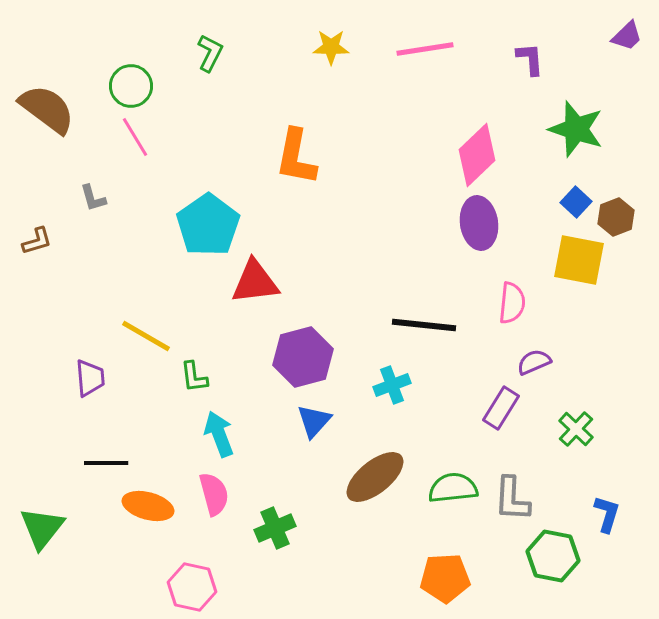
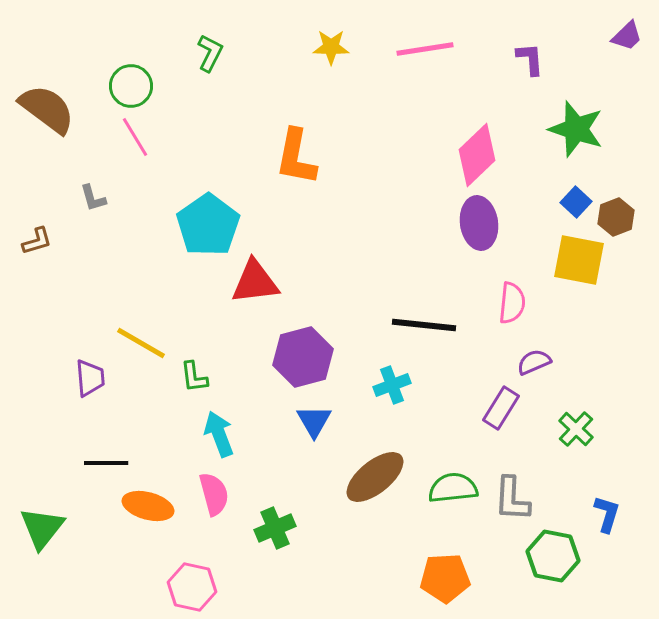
yellow line at (146, 336): moved 5 px left, 7 px down
blue triangle at (314, 421): rotated 12 degrees counterclockwise
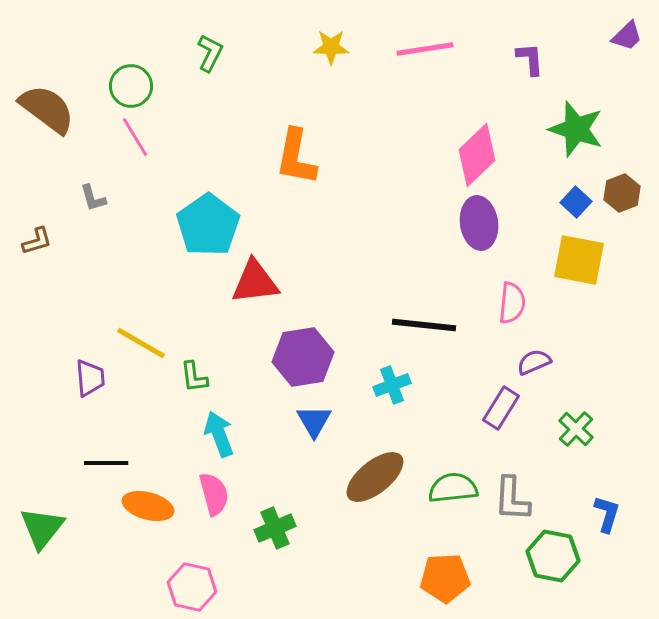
brown hexagon at (616, 217): moved 6 px right, 24 px up
purple hexagon at (303, 357): rotated 6 degrees clockwise
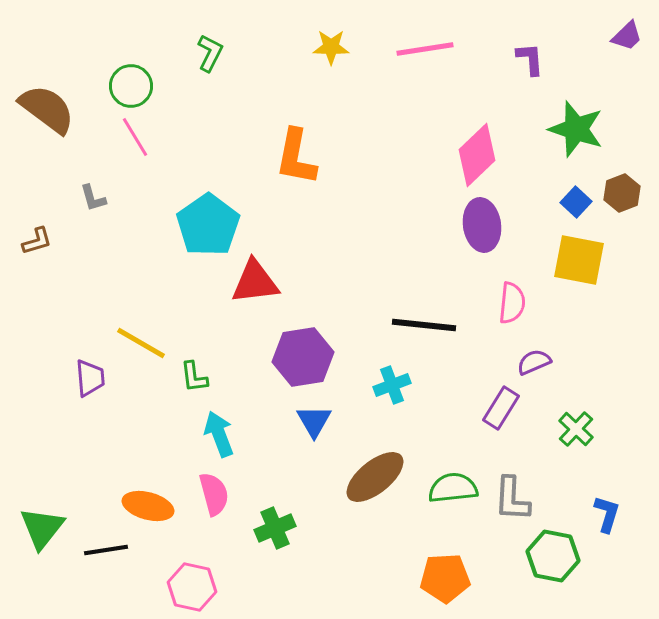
purple ellipse at (479, 223): moved 3 px right, 2 px down
black line at (106, 463): moved 87 px down; rotated 9 degrees counterclockwise
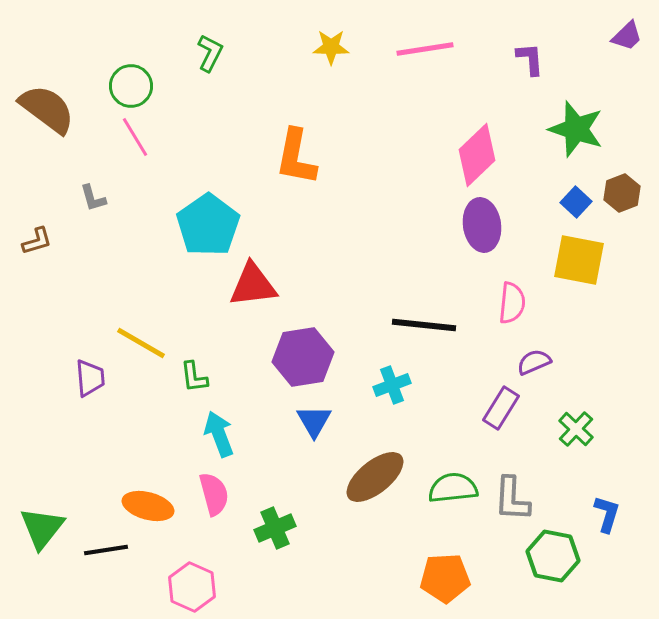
red triangle at (255, 282): moved 2 px left, 3 px down
pink hexagon at (192, 587): rotated 12 degrees clockwise
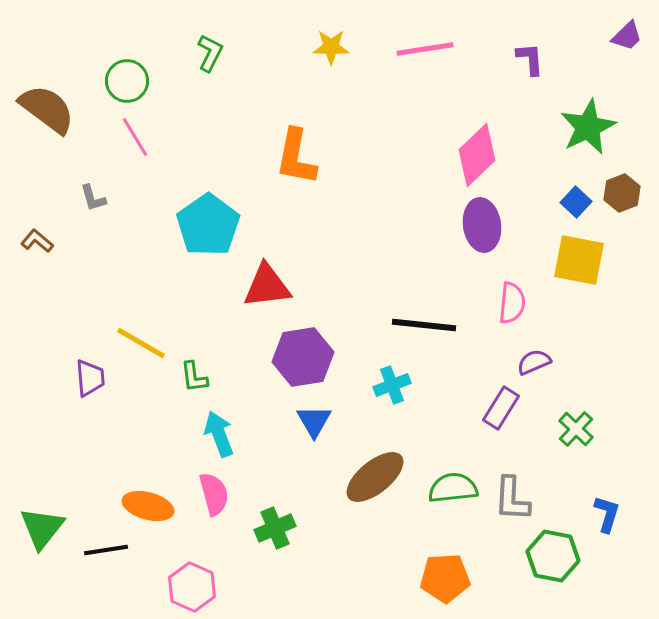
green circle at (131, 86): moved 4 px left, 5 px up
green star at (576, 129): moved 12 px right, 2 px up; rotated 28 degrees clockwise
brown L-shape at (37, 241): rotated 124 degrees counterclockwise
red triangle at (253, 285): moved 14 px right, 1 px down
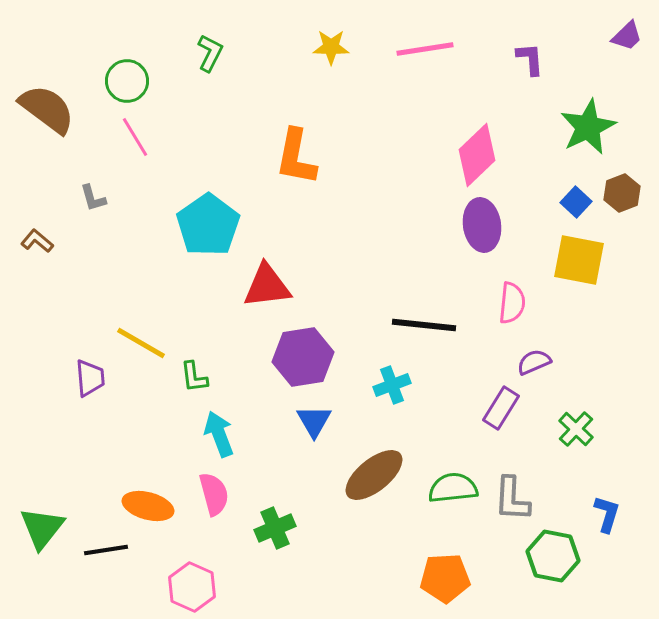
brown ellipse at (375, 477): moved 1 px left, 2 px up
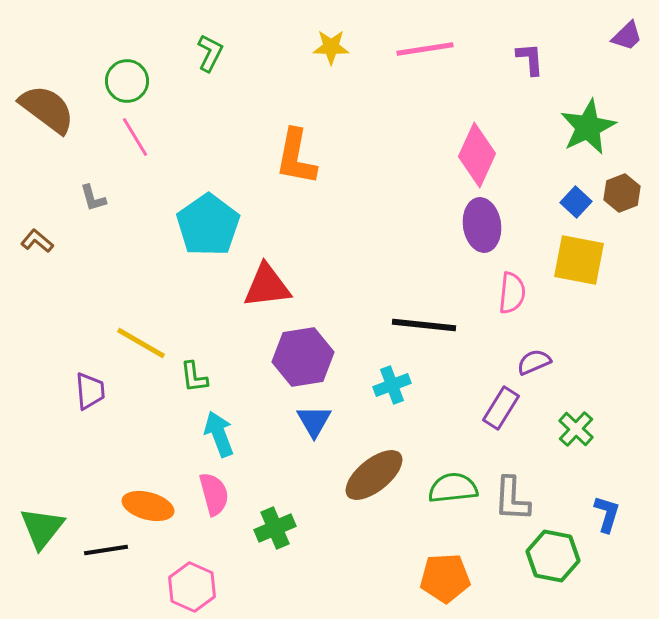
pink diamond at (477, 155): rotated 22 degrees counterclockwise
pink semicircle at (512, 303): moved 10 px up
purple trapezoid at (90, 378): moved 13 px down
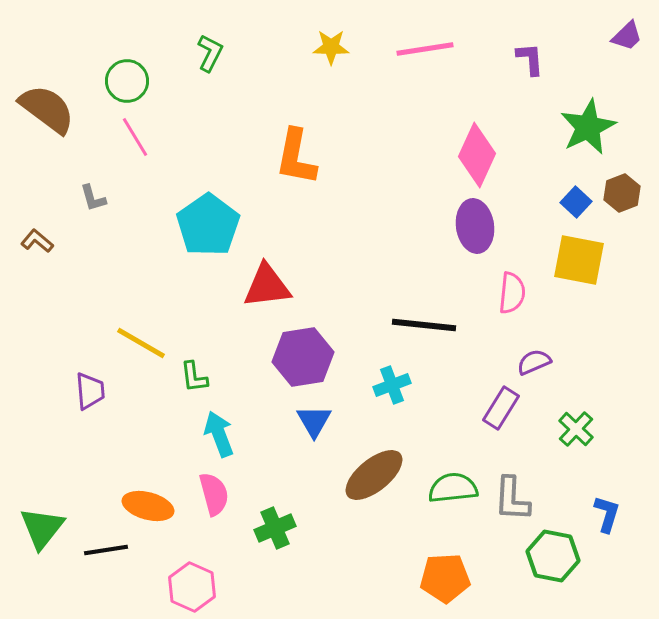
purple ellipse at (482, 225): moved 7 px left, 1 px down
